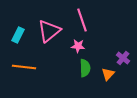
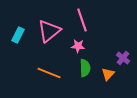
orange line: moved 25 px right, 6 px down; rotated 15 degrees clockwise
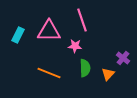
pink triangle: rotated 40 degrees clockwise
pink star: moved 3 px left
